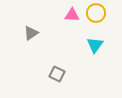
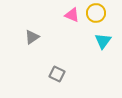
pink triangle: rotated 21 degrees clockwise
gray triangle: moved 1 px right, 4 px down
cyan triangle: moved 8 px right, 4 px up
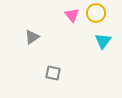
pink triangle: rotated 28 degrees clockwise
gray square: moved 4 px left, 1 px up; rotated 14 degrees counterclockwise
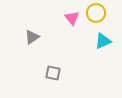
pink triangle: moved 3 px down
cyan triangle: rotated 30 degrees clockwise
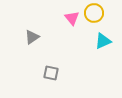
yellow circle: moved 2 px left
gray square: moved 2 px left
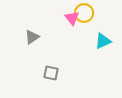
yellow circle: moved 10 px left
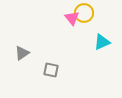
gray triangle: moved 10 px left, 16 px down
cyan triangle: moved 1 px left, 1 px down
gray square: moved 3 px up
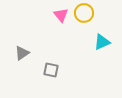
pink triangle: moved 11 px left, 3 px up
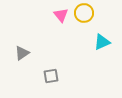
gray square: moved 6 px down; rotated 21 degrees counterclockwise
